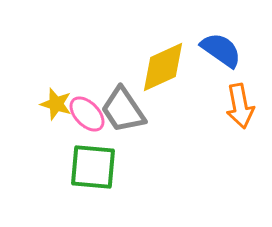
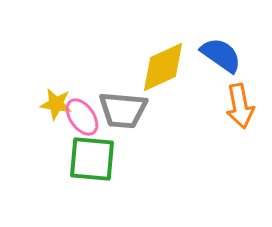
blue semicircle: moved 5 px down
yellow star: rotated 8 degrees counterclockwise
gray trapezoid: rotated 51 degrees counterclockwise
pink ellipse: moved 5 px left, 3 px down; rotated 9 degrees clockwise
green square: moved 1 px left, 8 px up
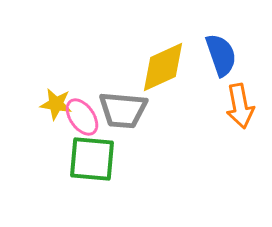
blue semicircle: rotated 36 degrees clockwise
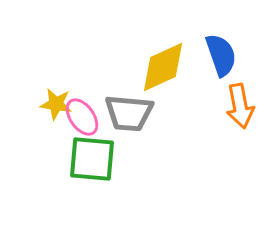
gray trapezoid: moved 6 px right, 3 px down
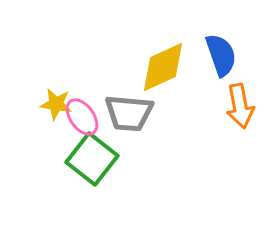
green square: rotated 33 degrees clockwise
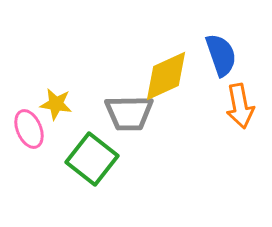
yellow diamond: moved 3 px right, 9 px down
gray trapezoid: rotated 6 degrees counterclockwise
pink ellipse: moved 53 px left, 12 px down; rotated 12 degrees clockwise
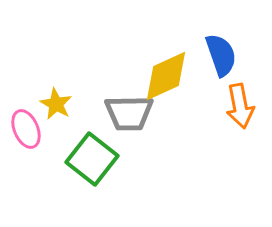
yellow star: rotated 20 degrees clockwise
pink ellipse: moved 3 px left
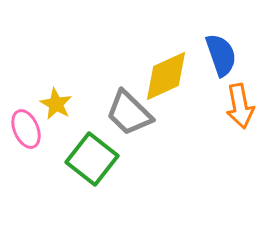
gray trapezoid: rotated 45 degrees clockwise
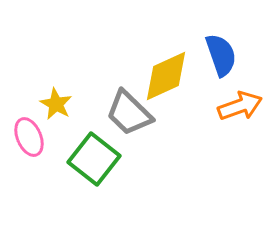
orange arrow: rotated 99 degrees counterclockwise
pink ellipse: moved 3 px right, 8 px down
green square: moved 2 px right
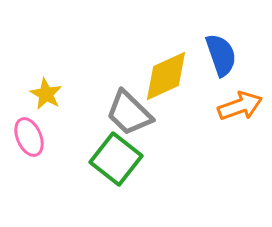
yellow star: moved 10 px left, 10 px up
green square: moved 22 px right
